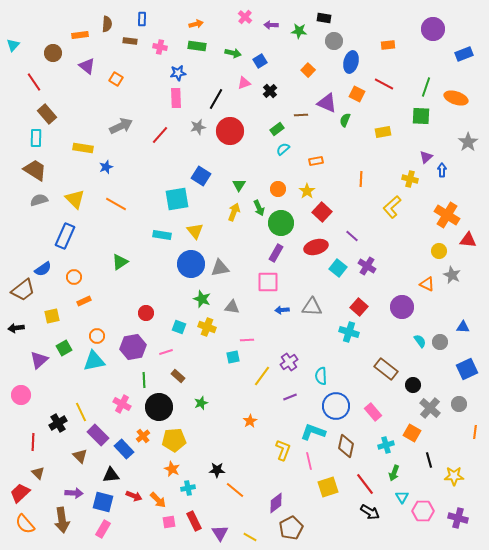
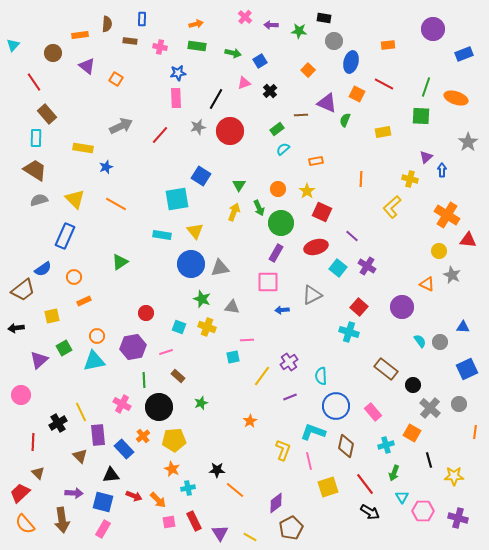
red square at (322, 212): rotated 18 degrees counterclockwise
gray triangle at (312, 307): moved 12 px up; rotated 30 degrees counterclockwise
purple rectangle at (98, 435): rotated 40 degrees clockwise
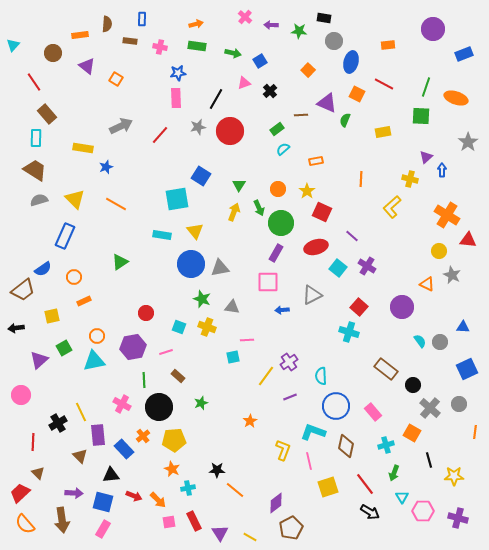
yellow line at (262, 376): moved 4 px right
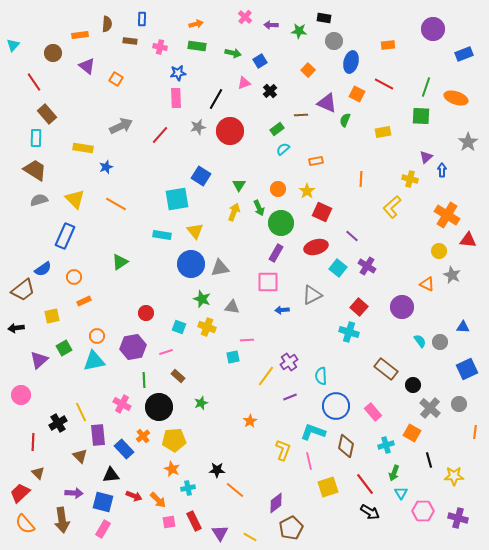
cyan triangle at (402, 497): moved 1 px left, 4 px up
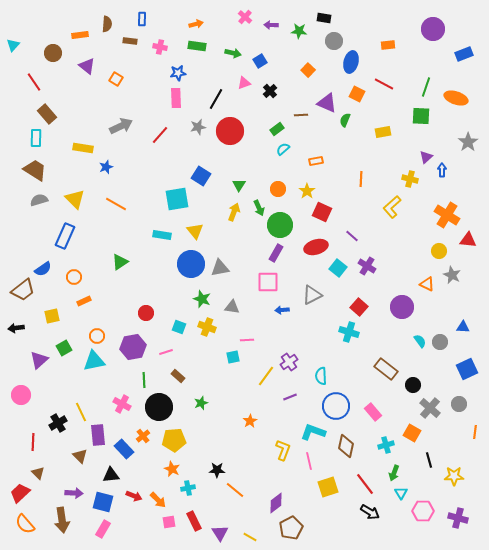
green circle at (281, 223): moved 1 px left, 2 px down
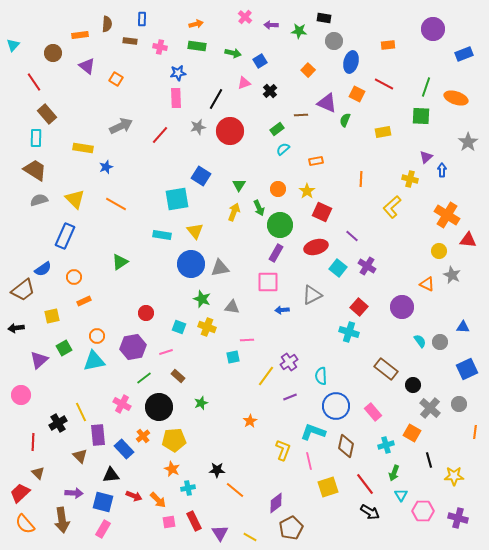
green line at (144, 380): moved 2 px up; rotated 56 degrees clockwise
cyan triangle at (401, 493): moved 2 px down
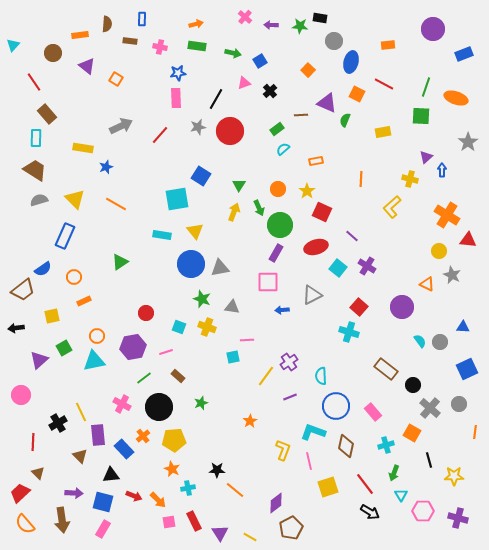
black rectangle at (324, 18): moved 4 px left
green star at (299, 31): moved 1 px right, 5 px up
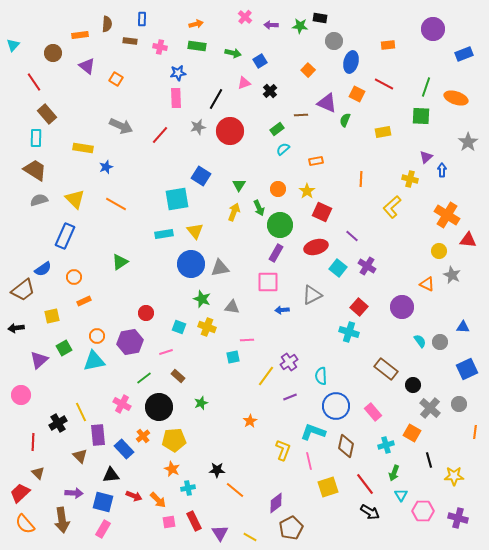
gray arrow at (121, 126): rotated 50 degrees clockwise
cyan rectangle at (162, 235): moved 2 px right, 1 px up; rotated 18 degrees counterclockwise
purple hexagon at (133, 347): moved 3 px left, 5 px up
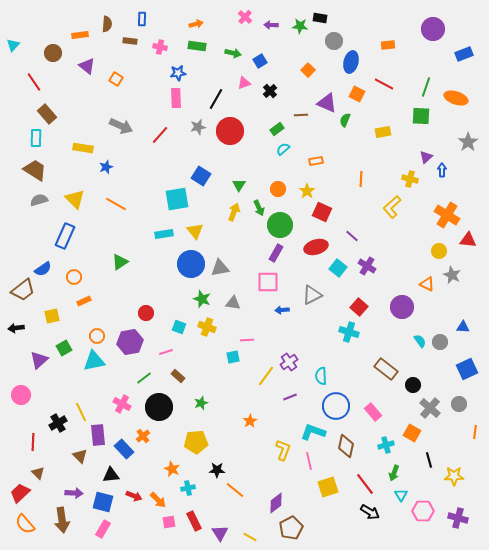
gray triangle at (232, 307): moved 1 px right, 4 px up
yellow pentagon at (174, 440): moved 22 px right, 2 px down
